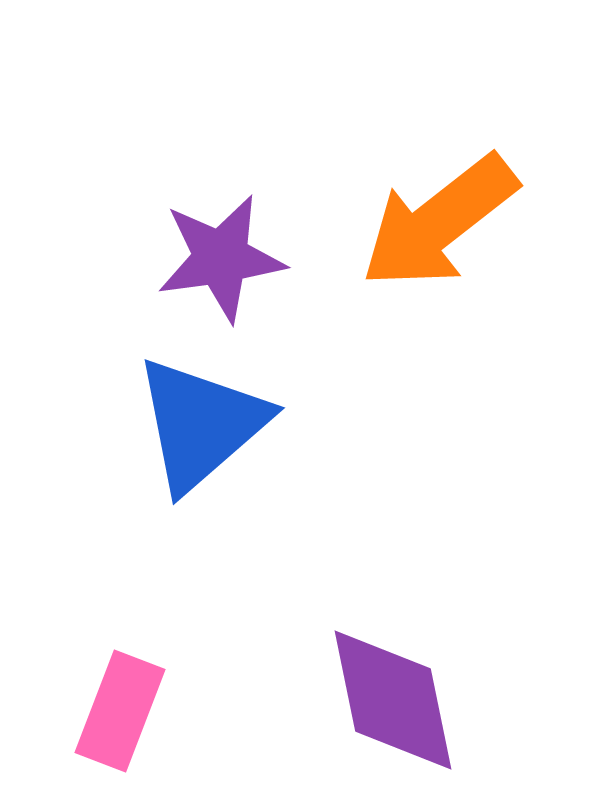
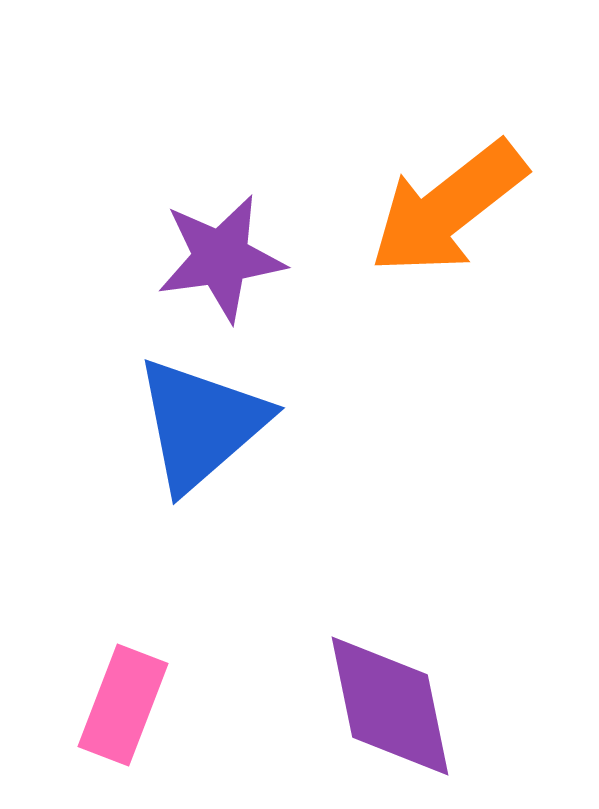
orange arrow: moved 9 px right, 14 px up
purple diamond: moved 3 px left, 6 px down
pink rectangle: moved 3 px right, 6 px up
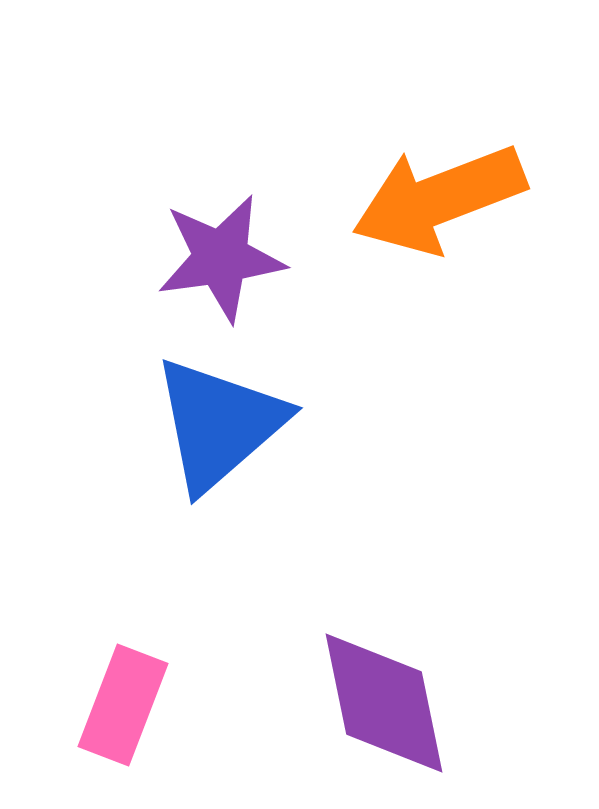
orange arrow: moved 9 px left, 9 px up; rotated 17 degrees clockwise
blue triangle: moved 18 px right
purple diamond: moved 6 px left, 3 px up
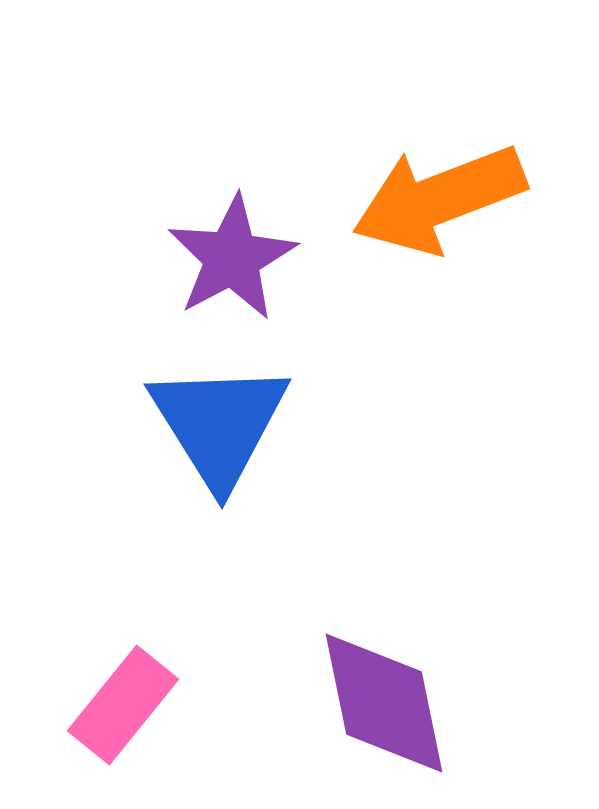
purple star: moved 11 px right; rotated 20 degrees counterclockwise
blue triangle: rotated 21 degrees counterclockwise
pink rectangle: rotated 18 degrees clockwise
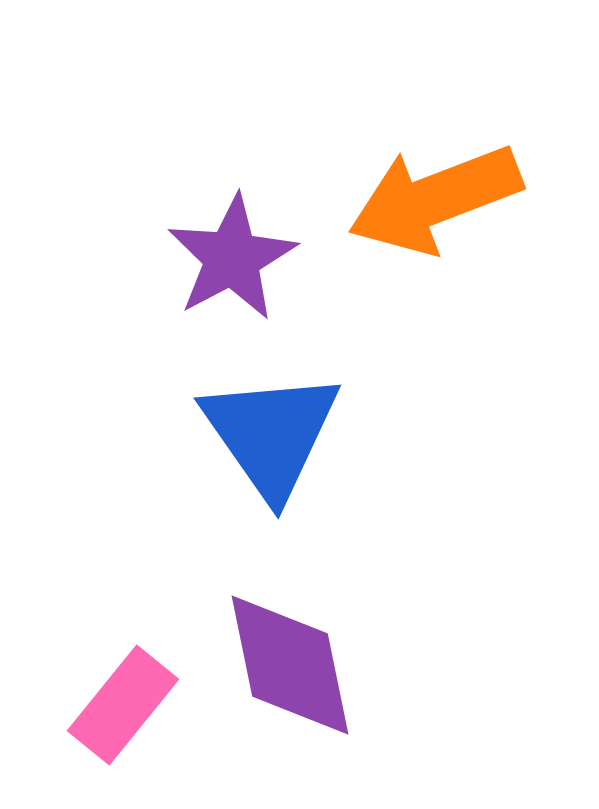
orange arrow: moved 4 px left
blue triangle: moved 52 px right, 10 px down; rotated 3 degrees counterclockwise
purple diamond: moved 94 px left, 38 px up
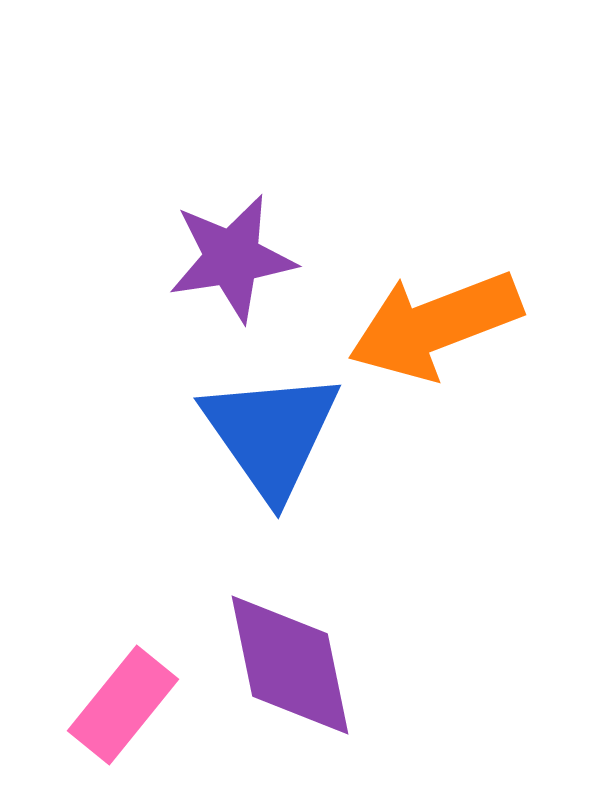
orange arrow: moved 126 px down
purple star: rotated 19 degrees clockwise
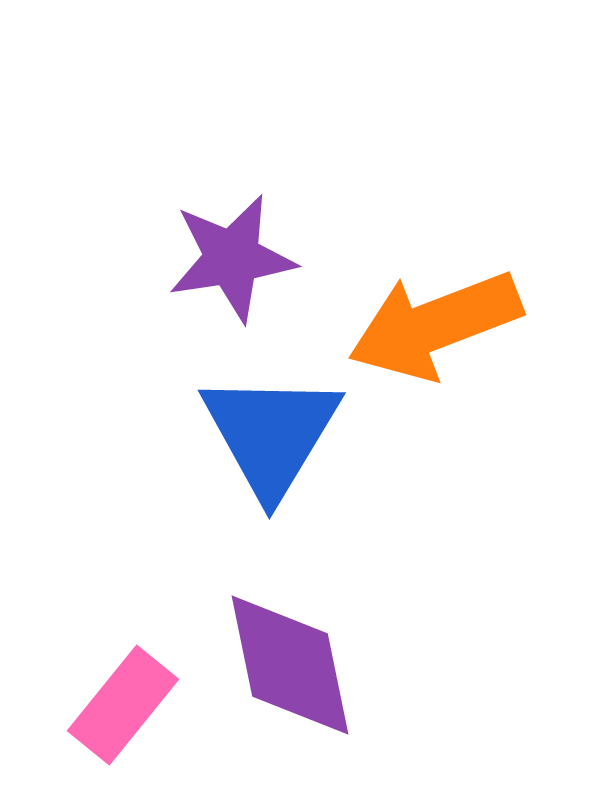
blue triangle: rotated 6 degrees clockwise
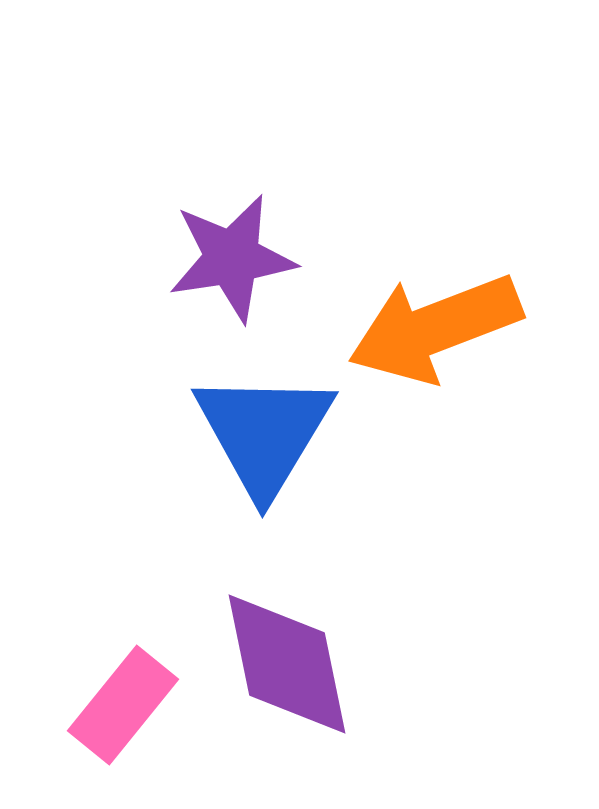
orange arrow: moved 3 px down
blue triangle: moved 7 px left, 1 px up
purple diamond: moved 3 px left, 1 px up
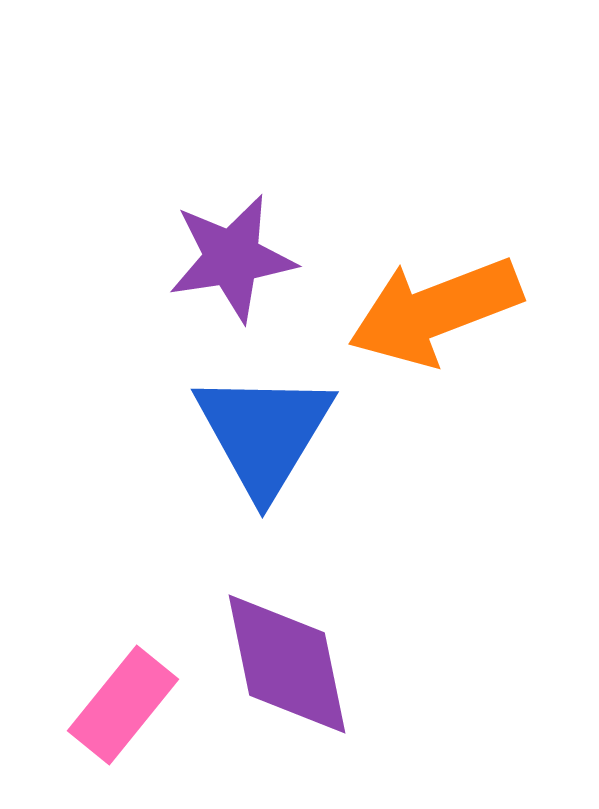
orange arrow: moved 17 px up
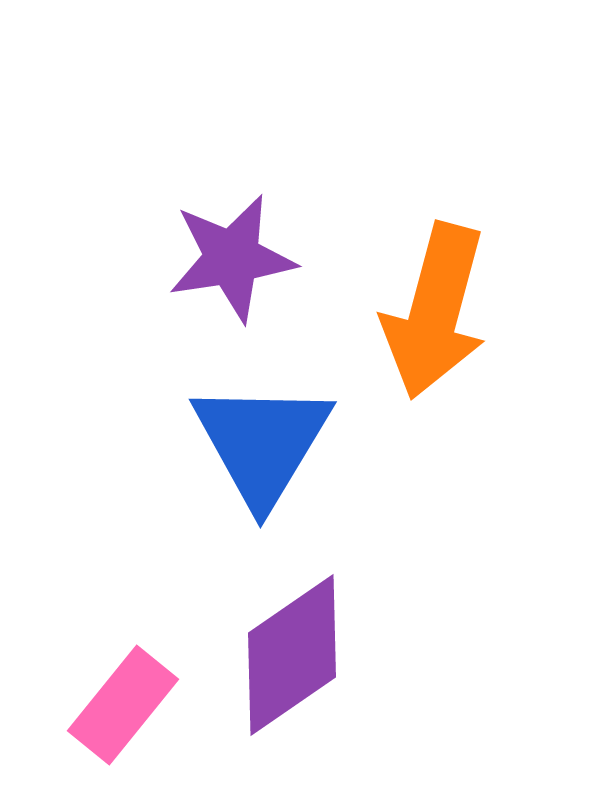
orange arrow: rotated 54 degrees counterclockwise
blue triangle: moved 2 px left, 10 px down
purple diamond: moved 5 px right, 9 px up; rotated 67 degrees clockwise
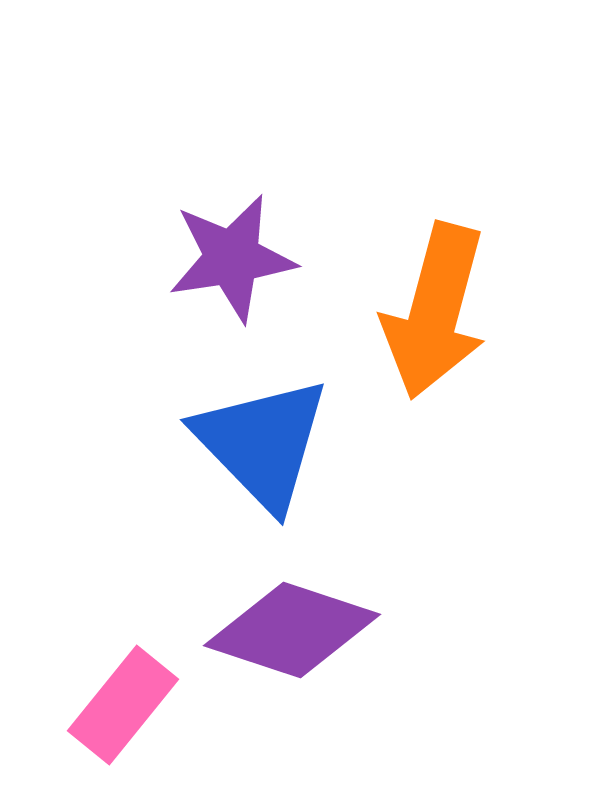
blue triangle: rotated 15 degrees counterclockwise
purple diamond: moved 25 px up; rotated 53 degrees clockwise
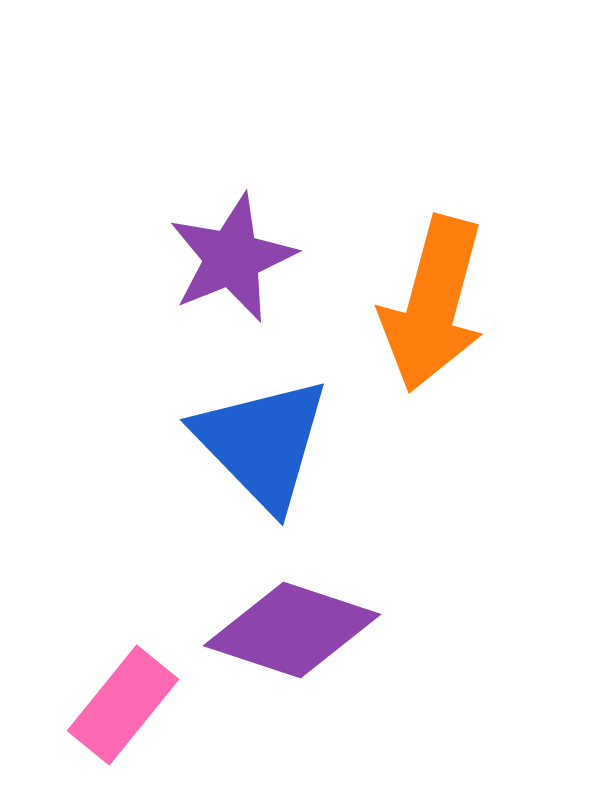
purple star: rotated 13 degrees counterclockwise
orange arrow: moved 2 px left, 7 px up
